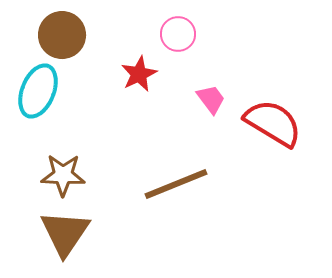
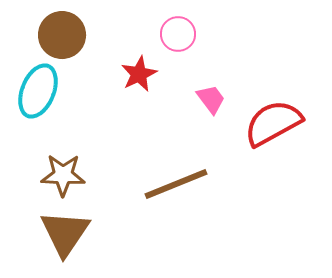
red semicircle: rotated 60 degrees counterclockwise
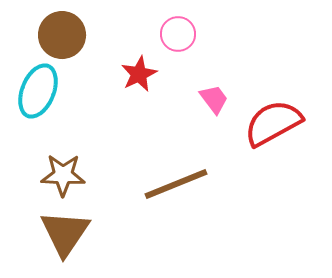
pink trapezoid: moved 3 px right
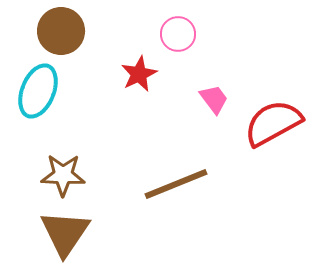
brown circle: moved 1 px left, 4 px up
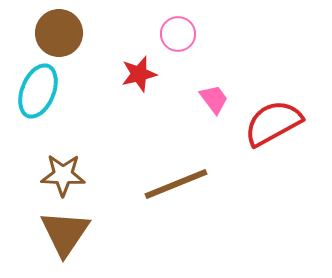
brown circle: moved 2 px left, 2 px down
red star: rotated 12 degrees clockwise
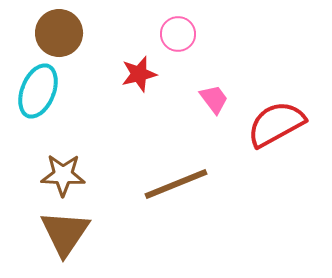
red semicircle: moved 3 px right, 1 px down
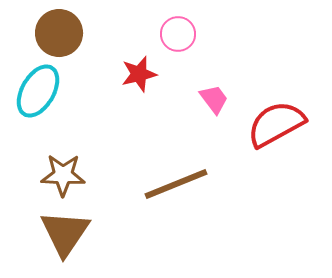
cyan ellipse: rotated 8 degrees clockwise
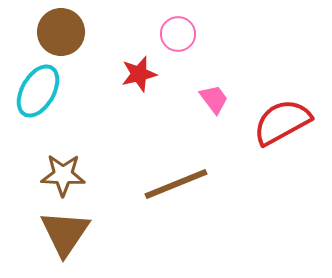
brown circle: moved 2 px right, 1 px up
red semicircle: moved 6 px right, 2 px up
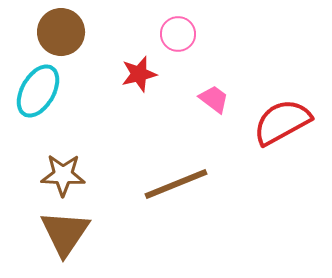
pink trapezoid: rotated 16 degrees counterclockwise
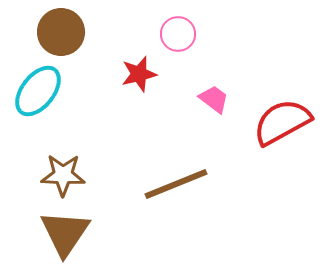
cyan ellipse: rotated 8 degrees clockwise
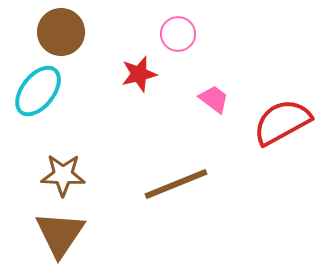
brown triangle: moved 5 px left, 1 px down
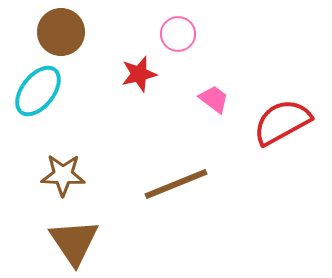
brown triangle: moved 14 px right, 8 px down; rotated 8 degrees counterclockwise
